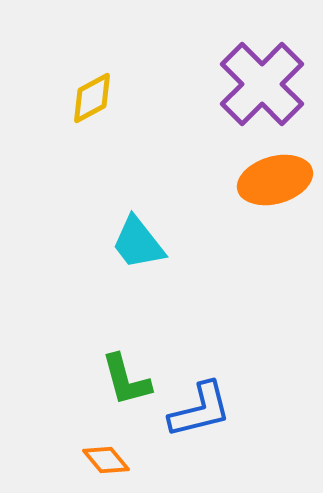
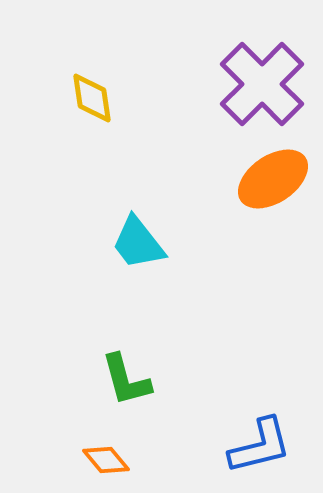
yellow diamond: rotated 70 degrees counterclockwise
orange ellipse: moved 2 px left, 1 px up; rotated 18 degrees counterclockwise
blue L-shape: moved 60 px right, 36 px down
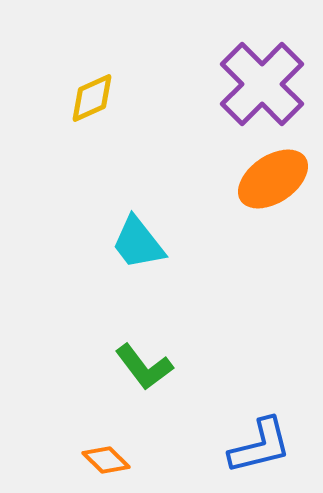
yellow diamond: rotated 74 degrees clockwise
green L-shape: moved 18 px right, 13 px up; rotated 22 degrees counterclockwise
orange diamond: rotated 6 degrees counterclockwise
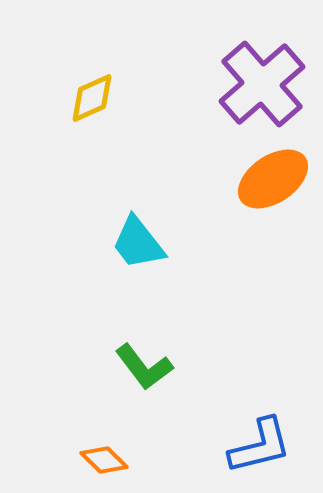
purple cross: rotated 4 degrees clockwise
orange diamond: moved 2 px left
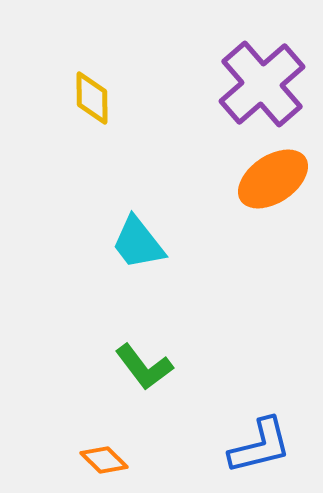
yellow diamond: rotated 66 degrees counterclockwise
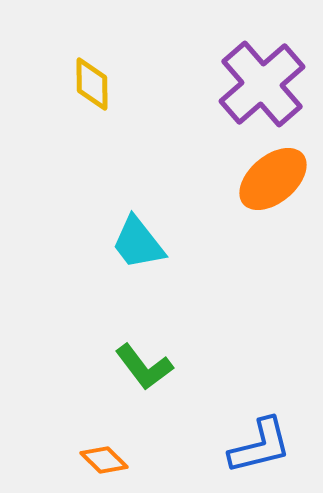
yellow diamond: moved 14 px up
orange ellipse: rotated 6 degrees counterclockwise
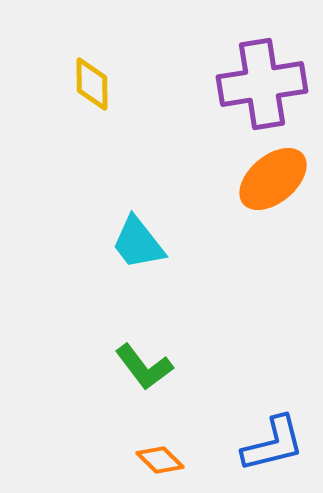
purple cross: rotated 32 degrees clockwise
blue L-shape: moved 13 px right, 2 px up
orange diamond: moved 56 px right
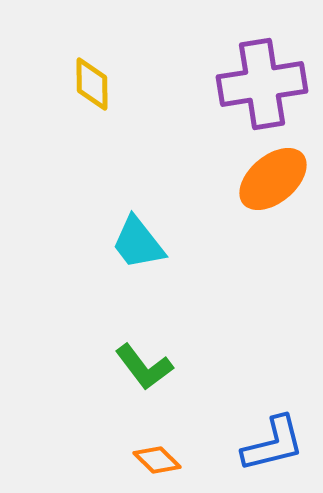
orange diamond: moved 3 px left
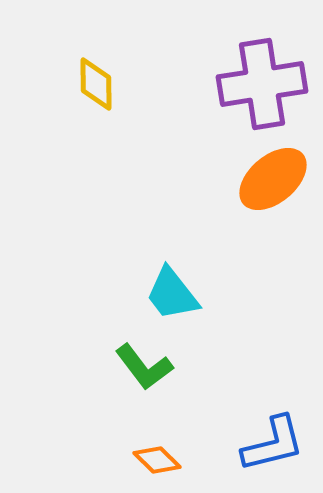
yellow diamond: moved 4 px right
cyan trapezoid: moved 34 px right, 51 px down
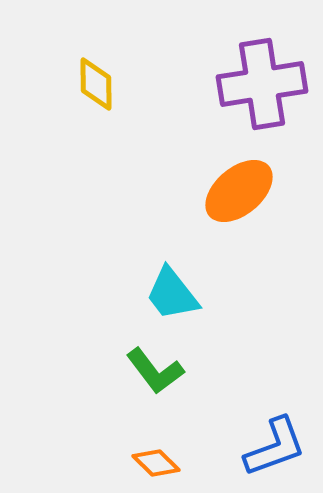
orange ellipse: moved 34 px left, 12 px down
green L-shape: moved 11 px right, 4 px down
blue L-shape: moved 2 px right, 3 px down; rotated 6 degrees counterclockwise
orange diamond: moved 1 px left, 3 px down
